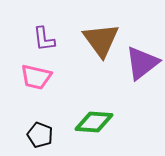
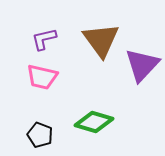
purple L-shape: rotated 84 degrees clockwise
purple triangle: moved 2 px down; rotated 9 degrees counterclockwise
pink trapezoid: moved 6 px right
green diamond: rotated 12 degrees clockwise
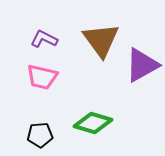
purple L-shape: rotated 40 degrees clockwise
purple triangle: rotated 18 degrees clockwise
green diamond: moved 1 px left, 1 px down
black pentagon: rotated 25 degrees counterclockwise
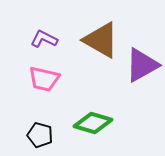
brown triangle: rotated 24 degrees counterclockwise
pink trapezoid: moved 2 px right, 2 px down
black pentagon: rotated 20 degrees clockwise
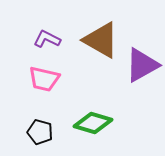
purple L-shape: moved 3 px right
black pentagon: moved 3 px up
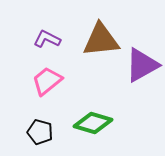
brown triangle: rotated 36 degrees counterclockwise
pink trapezoid: moved 3 px right, 2 px down; rotated 128 degrees clockwise
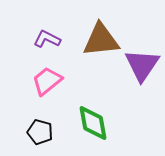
purple triangle: rotated 27 degrees counterclockwise
green diamond: rotated 63 degrees clockwise
